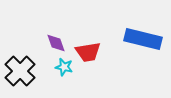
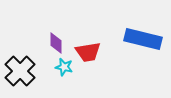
purple diamond: rotated 20 degrees clockwise
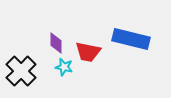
blue rectangle: moved 12 px left
red trapezoid: rotated 20 degrees clockwise
black cross: moved 1 px right
